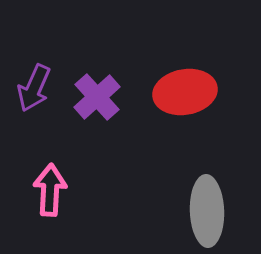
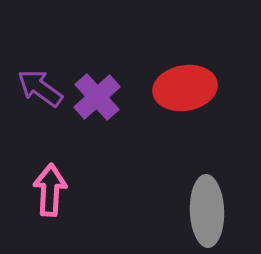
purple arrow: moved 6 px right; rotated 102 degrees clockwise
red ellipse: moved 4 px up
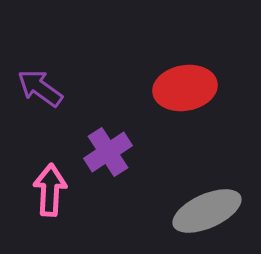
purple cross: moved 11 px right, 55 px down; rotated 9 degrees clockwise
gray ellipse: rotated 68 degrees clockwise
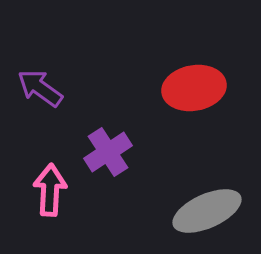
red ellipse: moved 9 px right
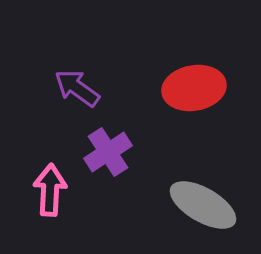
purple arrow: moved 37 px right
gray ellipse: moved 4 px left, 6 px up; rotated 54 degrees clockwise
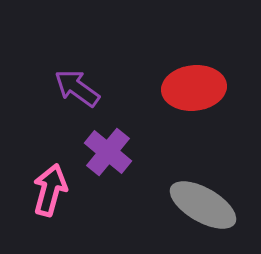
red ellipse: rotated 4 degrees clockwise
purple cross: rotated 18 degrees counterclockwise
pink arrow: rotated 12 degrees clockwise
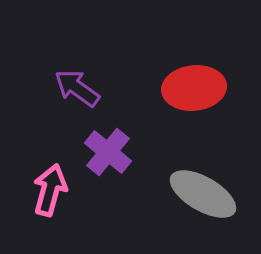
gray ellipse: moved 11 px up
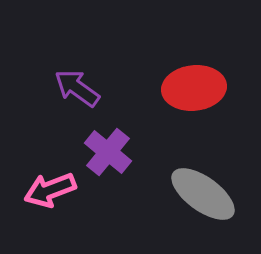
pink arrow: rotated 126 degrees counterclockwise
gray ellipse: rotated 6 degrees clockwise
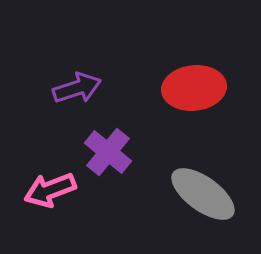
purple arrow: rotated 126 degrees clockwise
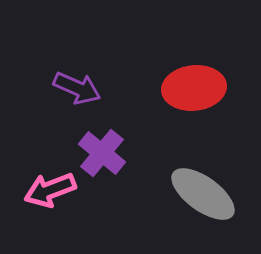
purple arrow: rotated 42 degrees clockwise
purple cross: moved 6 px left, 1 px down
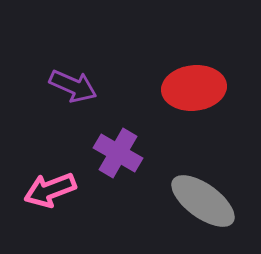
purple arrow: moved 4 px left, 2 px up
purple cross: moved 16 px right; rotated 9 degrees counterclockwise
gray ellipse: moved 7 px down
